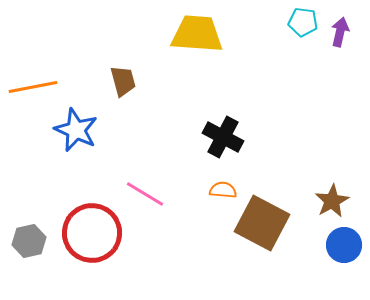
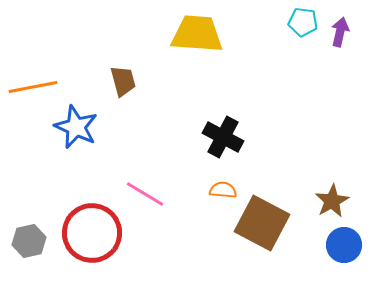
blue star: moved 3 px up
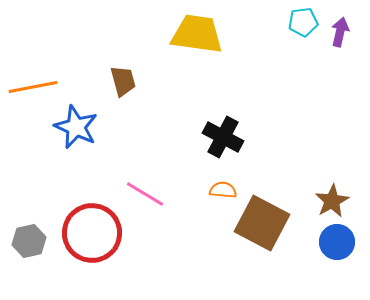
cyan pentagon: rotated 16 degrees counterclockwise
yellow trapezoid: rotated 4 degrees clockwise
blue circle: moved 7 px left, 3 px up
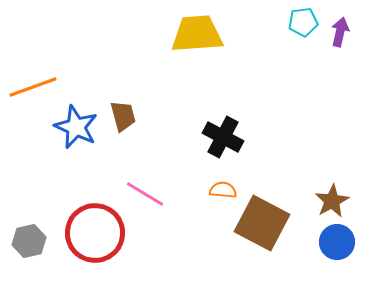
yellow trapezoid: rotated 12 degrees counterclockwise
brown trapezoid: moved 35 px down
orange line: rotated 9 degrees counterclockwise
red circle: moved 3 px right
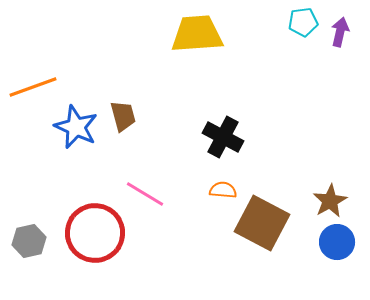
brown star: moved 2 px left
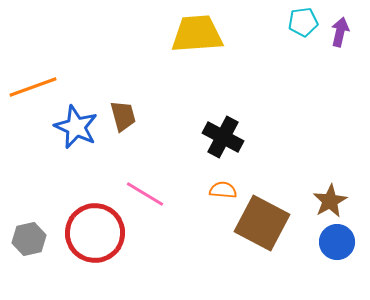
gray hexagon: moved 2 px up
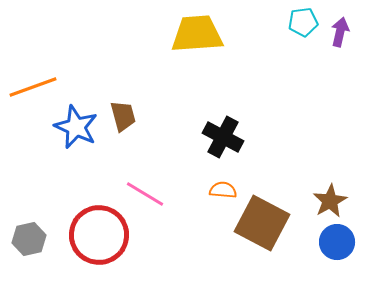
red circle: moved 4 px right, 2 px down
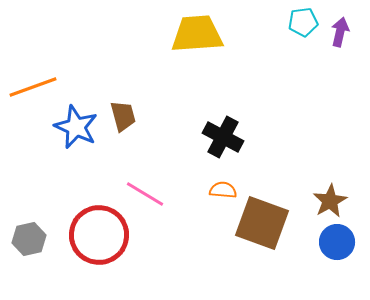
brown square: rotated 8 degrees counterclockwise
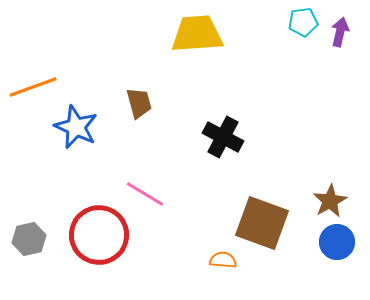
brown trapezoid: moved 16 px right, 13 px up
orange semicircle: moved 70 px down
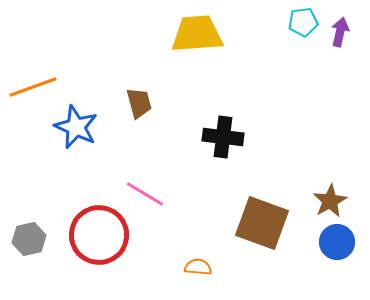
black cross: rotated 21 degrees counterclockwise
orange semicircle: moved 25 px left, 7 px down
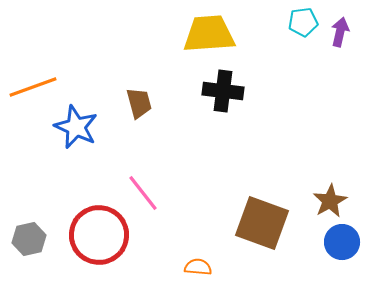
yellow trapezoid: moved 12 px right
black cross: moved 46 px up
pink line: moved 2 px left, 1 px up; rotated 21 degrees clockwise
blue circle: moved 5 px right
